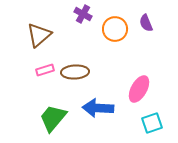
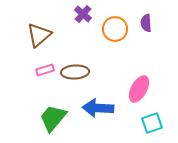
purple cross: rotated 12 degrees clockwise
purple semicircle: rotated 18 degrees clockwise
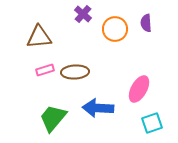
brown triangle: moved 2 px down; rotated 36 degrees clockwise
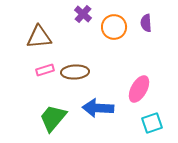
orange circle: moved 1 px left, 2 px up
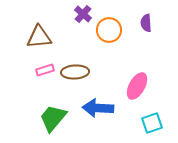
orange circle: moved 5 px left, 3 px down
pink ellipse: moved 2 px left, 3 px up
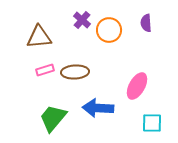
purple cross: moved 1 px left, 6 px down
cyan square: rotated 20 degrees clockwise
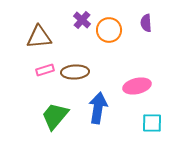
pink ellipse: rotated 48 degrees clockwise
blue arrow: rotated 96 degrees clockwise
green trapezoid: moved 2 px right, 2 px up
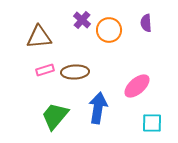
pink ellipse: rotated 28 degrees counterclockwise
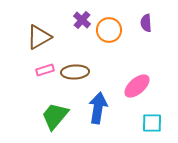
brown triangle: rotated 24 degrees counterclockwise
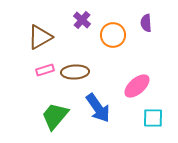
orange circle: moved 4 px right, 5 px down
brown triangle: moved 1 px right
blue arrow: rotated 136 degrees clockwise
cyan square: moved 1 px right, 5 px up
